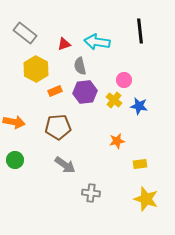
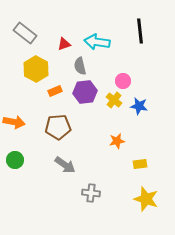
pink circle: moved 1 px left, 1 px down
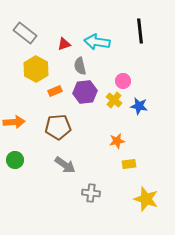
orange arrow: rotated 15 degrees counterclockwise
yellow rectangle: moved 11 px left
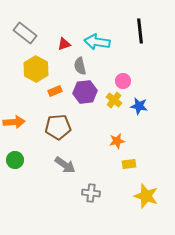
yellow star: moved 3 px up
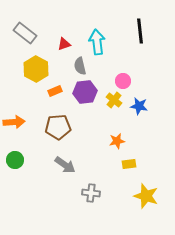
cyan arrow: rotated 75 degrees clockwise
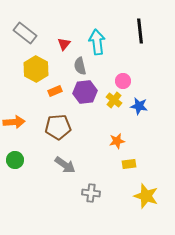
red triangle: rotated 32 degrees counterclockwise
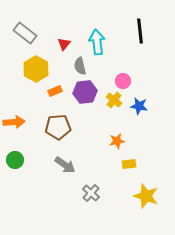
gray cross: rotated 36 degrees clockwise
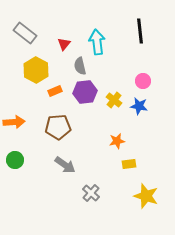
yellow hexagon: moved 1 px down
pink circle: moved 20 px right
